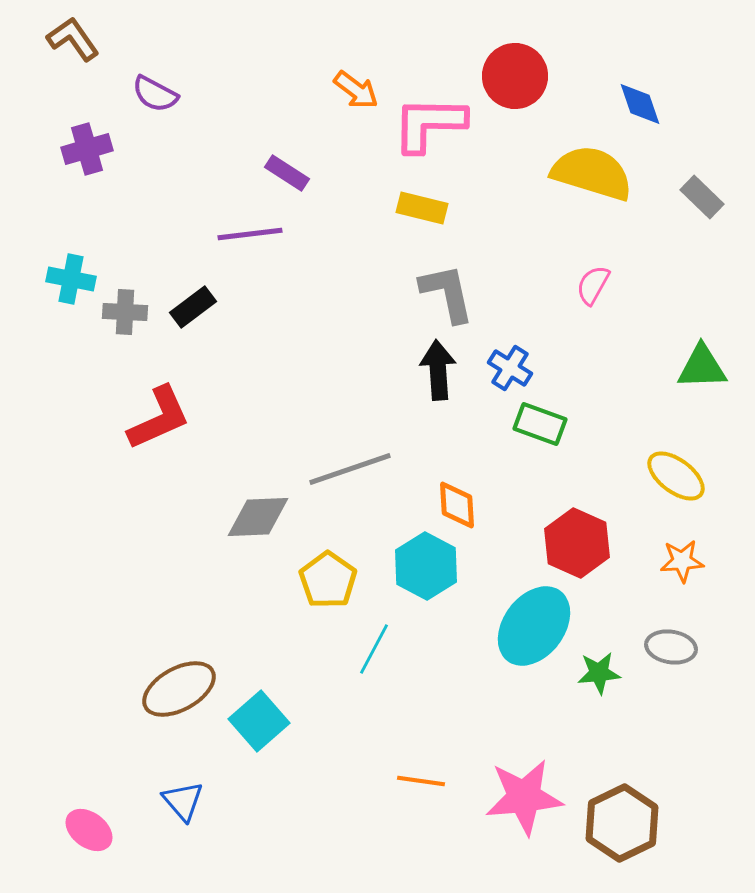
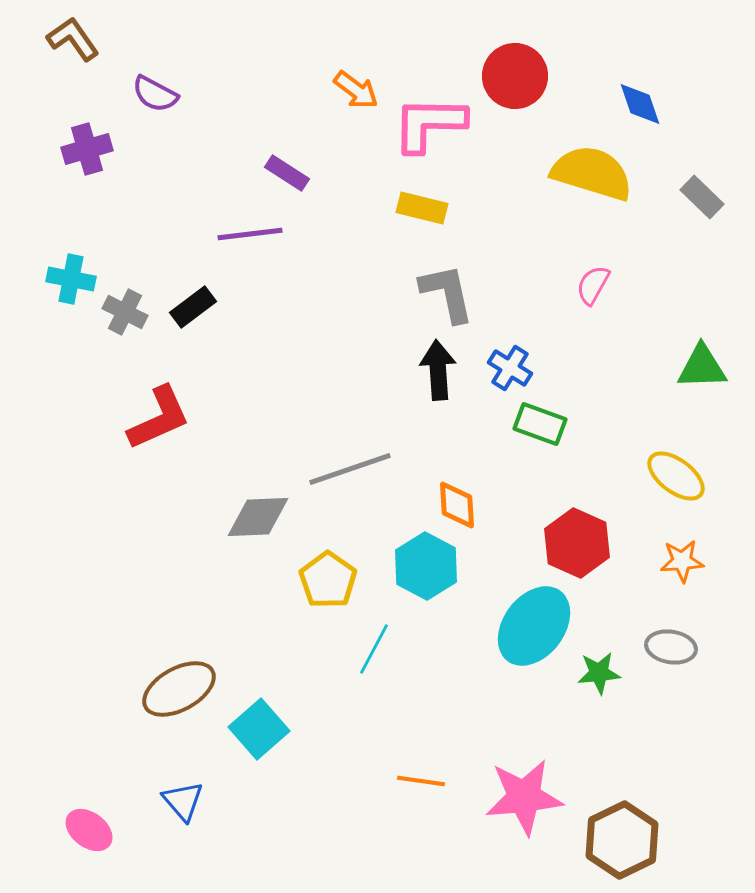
gray cross at (125, 312): rotated 24 degrees clockwise
cyan square at (259, 721): moved 8 px down
brown hexagon at (622, 823): moved 17 px down
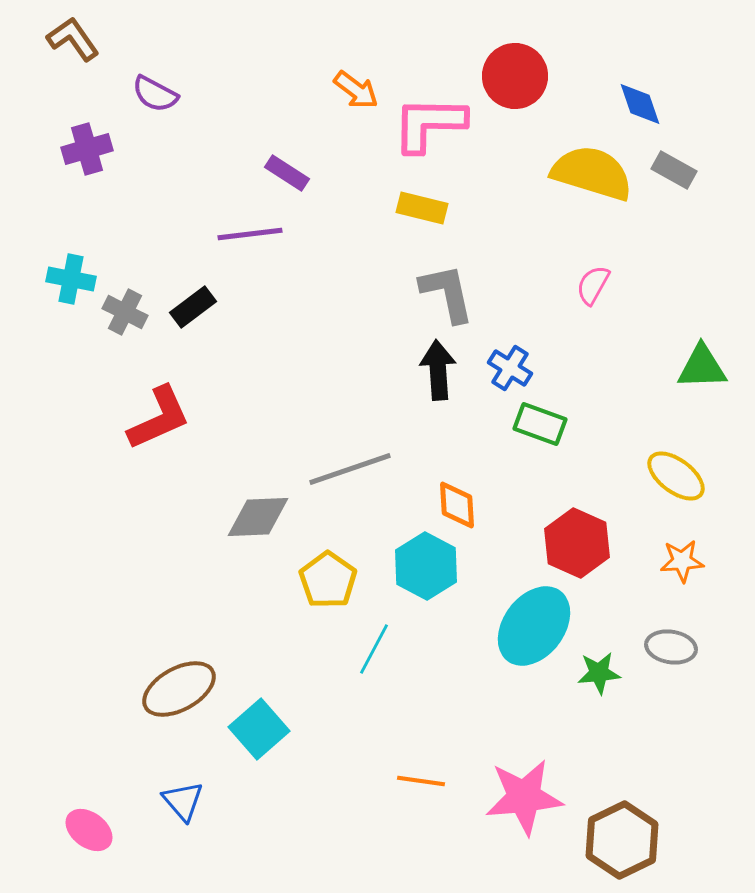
gray rectangle at (702, 197): moved 28 px left, 27 px up; rotated 15 degrees counterclockwise
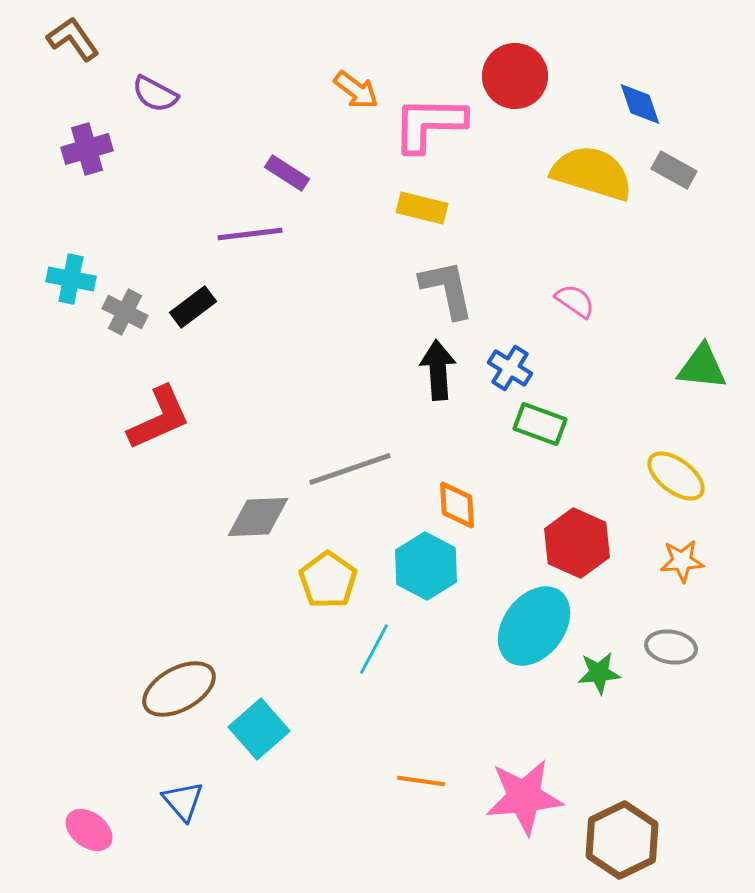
pink semicircle at (593, 285): moved 18 px left, 16 px down; rotated 96 degrees clockwise
gray L-shape at (447, 293): moved 4 px up
green triangle at (702, 367): rotated 8 degrees clockwise
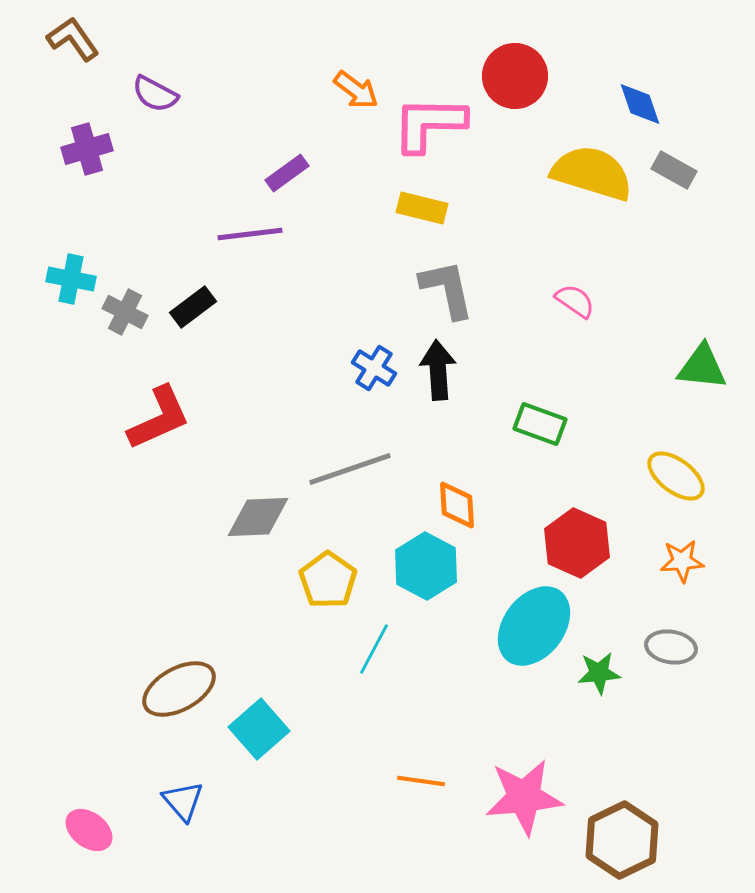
purple rectangle at (287, 173): rotated 69 degrees counterclockwise
blue cross at (510, 368): moved 136 px left
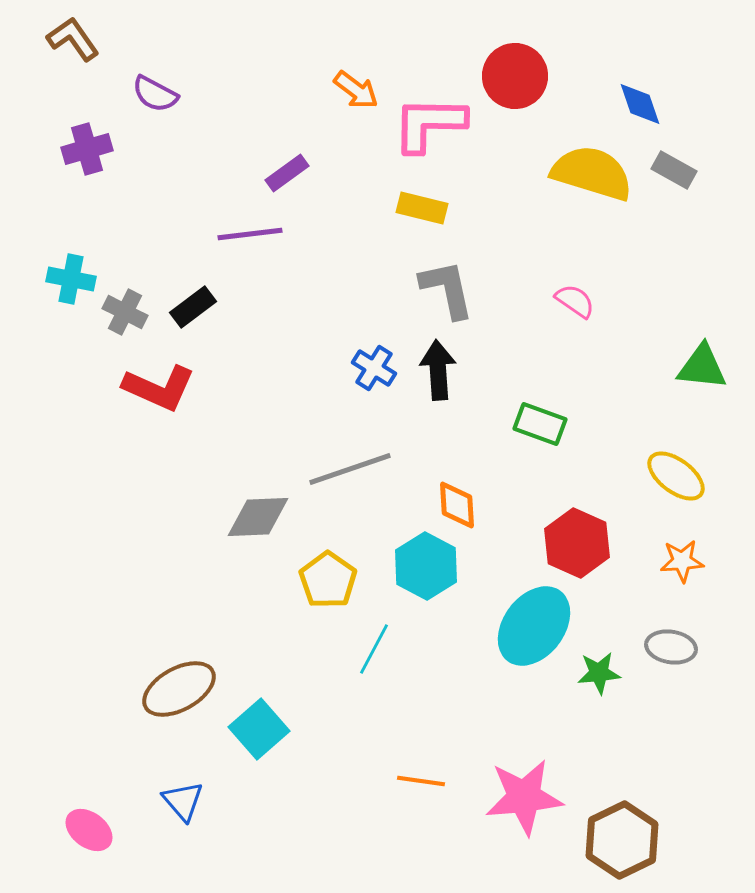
red L-shape at (159, 418): moved 30 px up; rotated 48 degrees clockwise
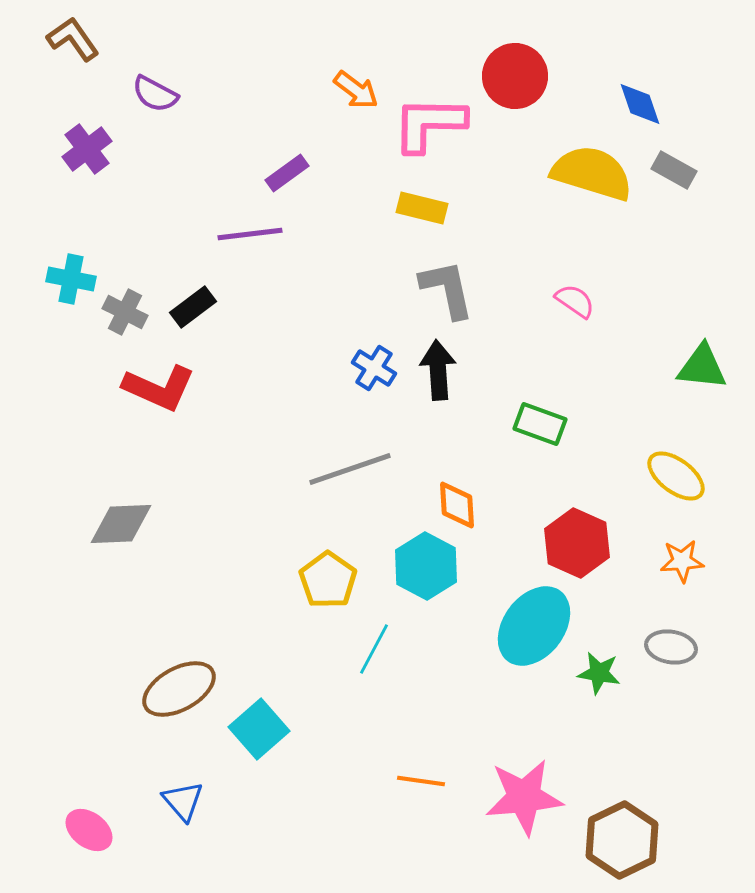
purple cross at (87, 149): rotated 21 degrees counterclockwise
gray diamond at (258, 517): moved 137 px left, 7 px down
green star at (599, 673): rotated 15 degrees clockwise
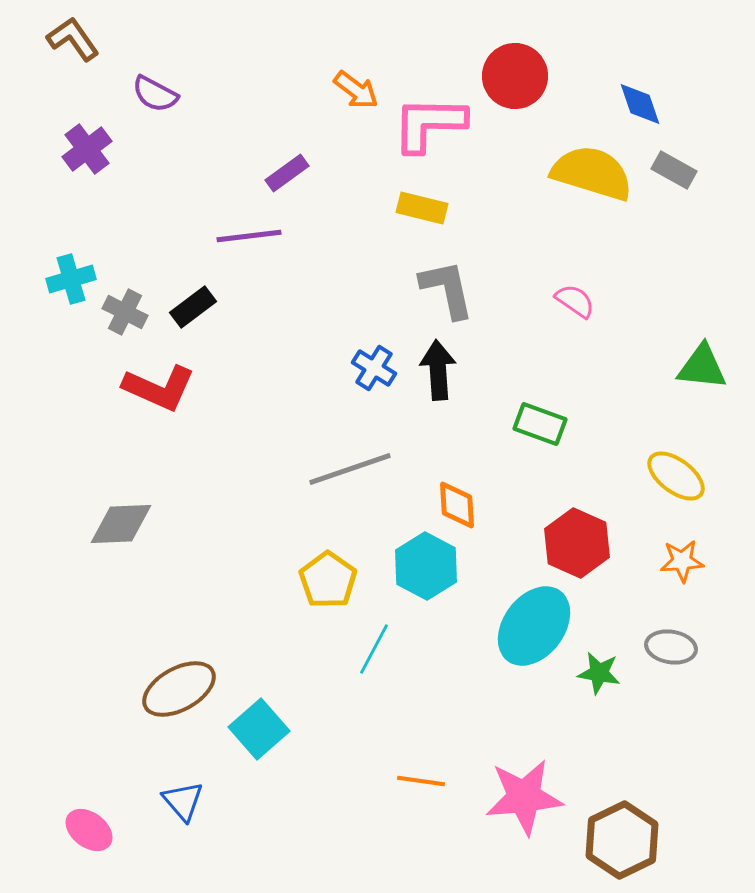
purple line at (250, 234): moved 1 px left, 2 px down
cyan cross at (71, 279): rotated 27 degrees counterclockwise
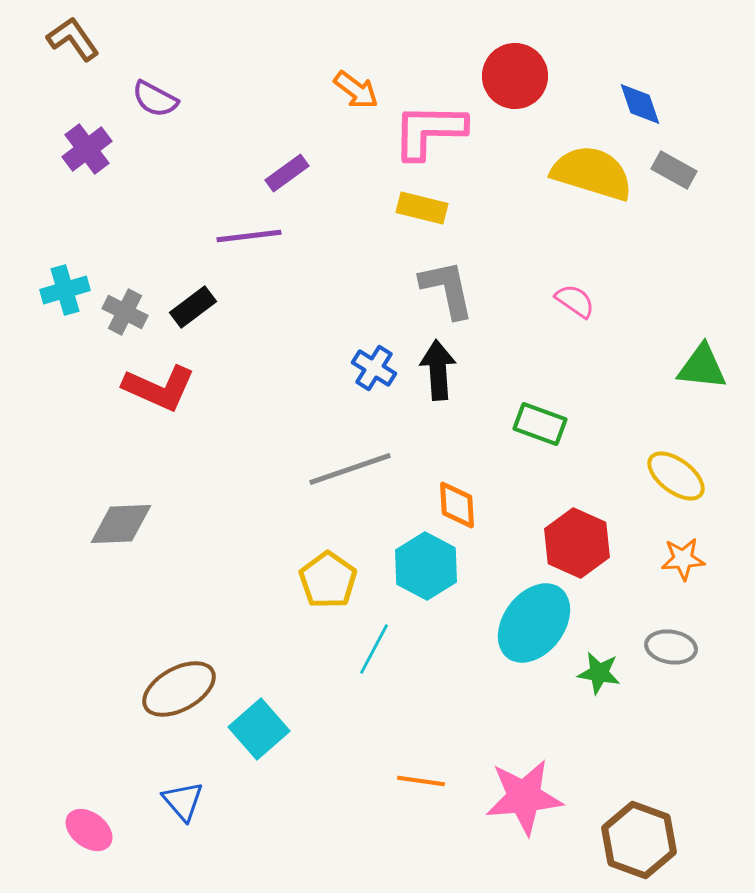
purple semicircle at (155, 94): moved 5 px down
pink L-shape at (429, 124): moved 7 px down
cyan cross at (71, 279): moved 6 px left, 11 px down
orange star at (682, 561): moved 1 px right, 2 px up
cyan ellipse at (534, 626): moved 3 px up
brown hexagon at (622, 840): moved 17 px right; rotated 14 degrees counterclockwise
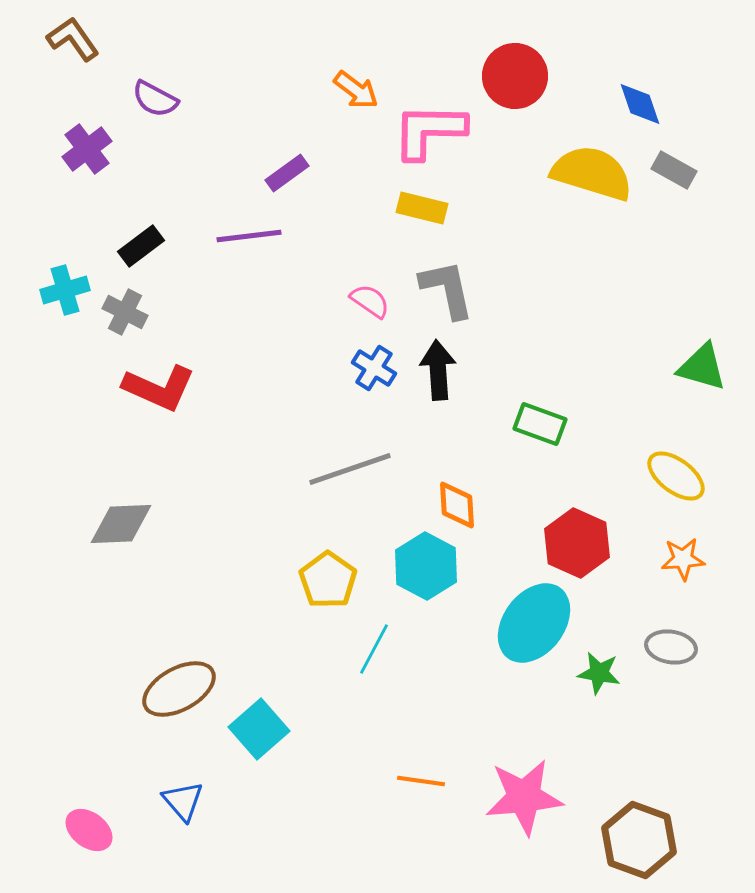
pink semicircle at (575, 301): moved 205 px left
black rectangle at (193, 307): moved 52 px left, 61 px up
green triangle at (702, 367): rotated 10 degrees clockwise
